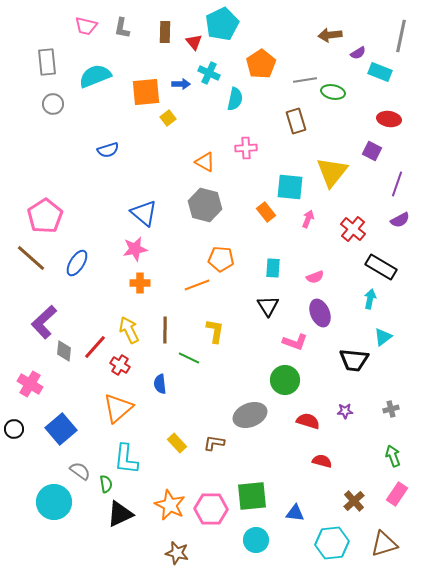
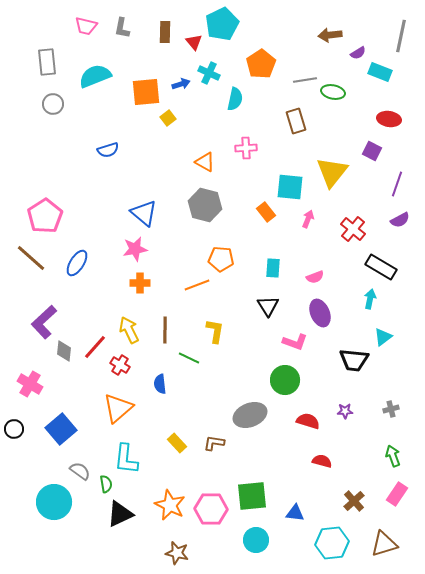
blue arrow at (181, 84): rotated 18 degrees counterclockwise
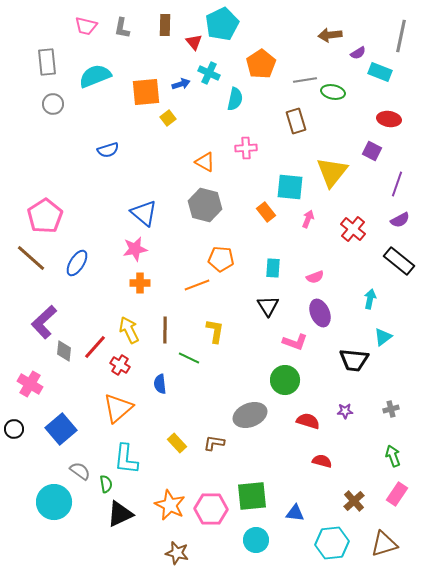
brown rectangle at (165, 32): moved 7 px up
black rectangle at (381, 267): moved 18 px right, 6 px up; rotated 8 degrees clockwise
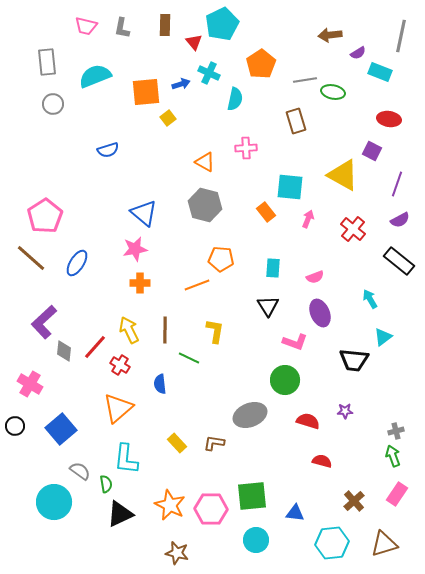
yellow triangle at (332, 172): moved 11 px right, 3 px down; rotated 40 degrees counterclockwise
cyan arrow at (370, 299): rotated 42 degrees counterclockwise
gray cross at (391, 409): moved 5 px right, 22 px down
black circle at (14, 429): moved 1 px right, 3 px up
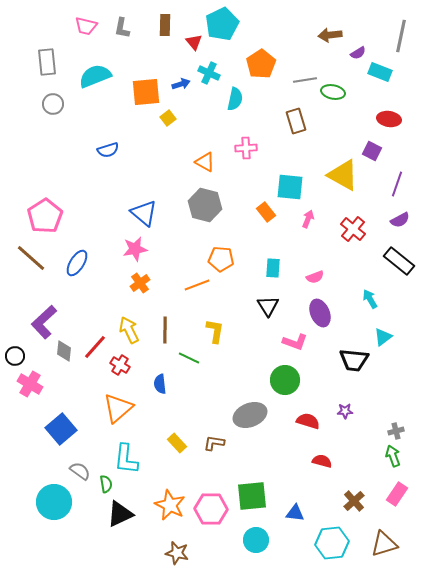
orange cross at (140, 283): rotated 36 degrees counterclockwise
black circle at (15, 426): moved 70 px up
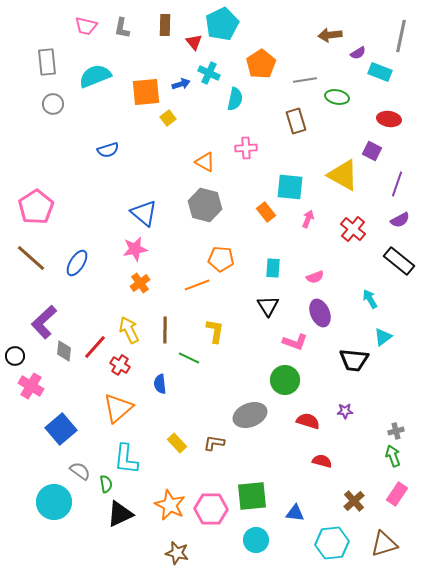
green ellipse at (333, 92): moved 4 px right, 5 px down
pink pentagon at (45, 216): moved 9 px left, 9 px up
pink cross at (30, 384): moved 1 px right, 2 px down
